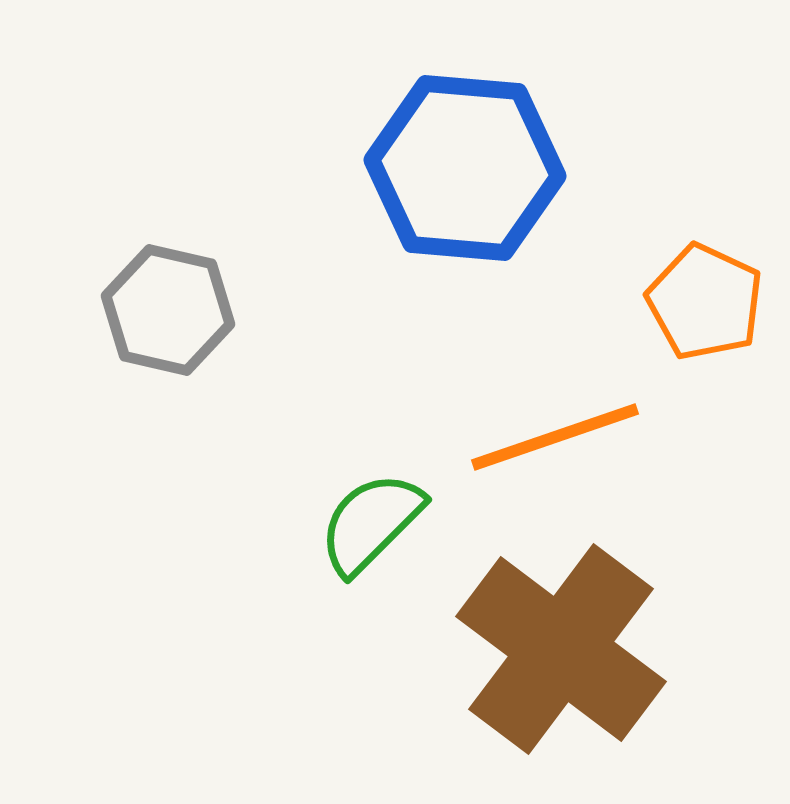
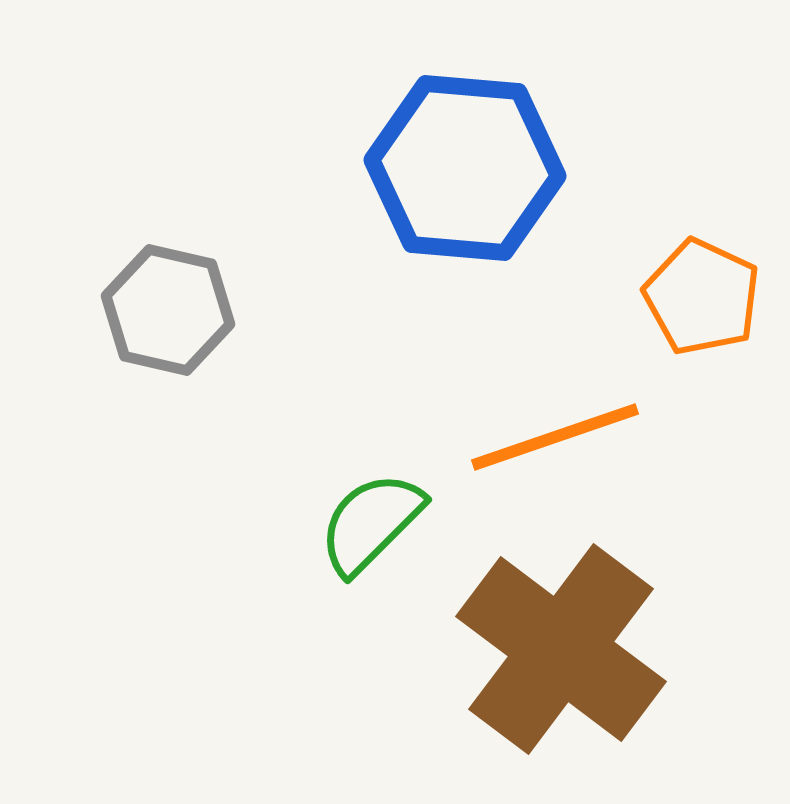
orange pentagon: moved 3 px left, 5 px up
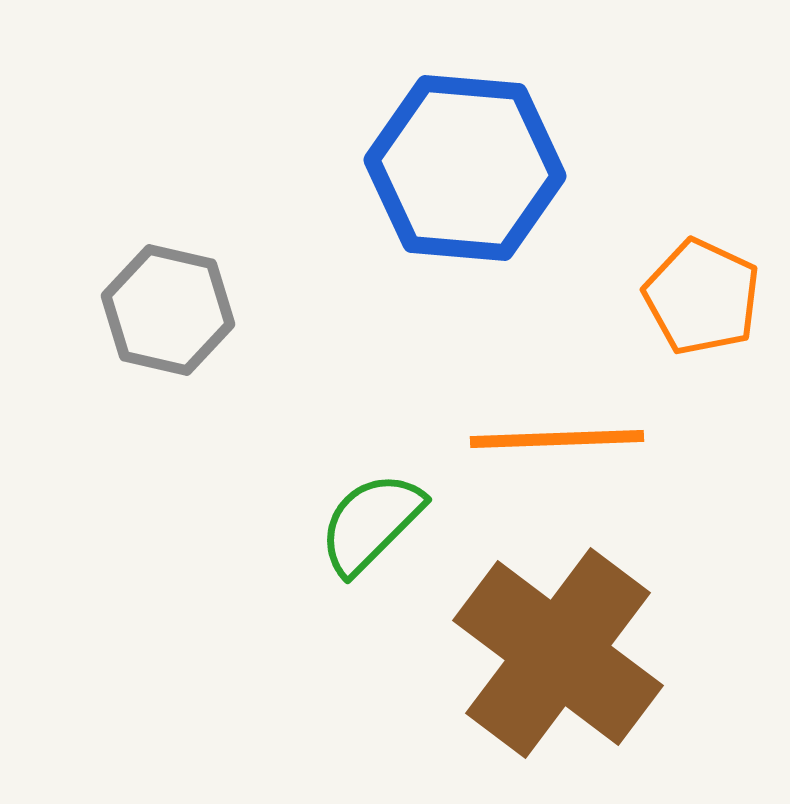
orange line: moved 2 px right, 2 px down; rotated 17 degrees clockwise
brown cross: moved 3 px left, 4 px down
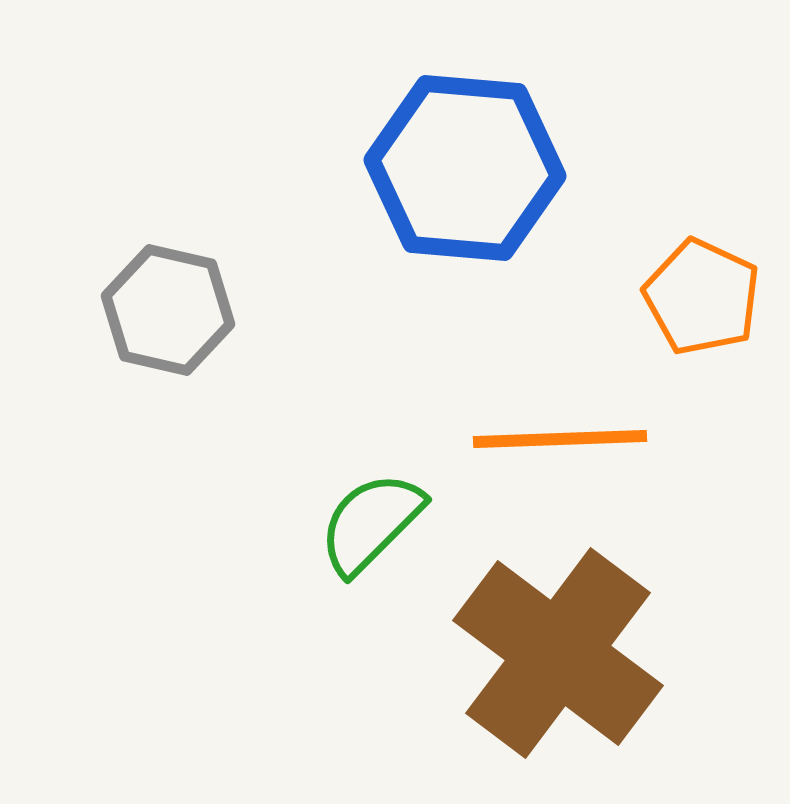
orange line: moved 3 px right
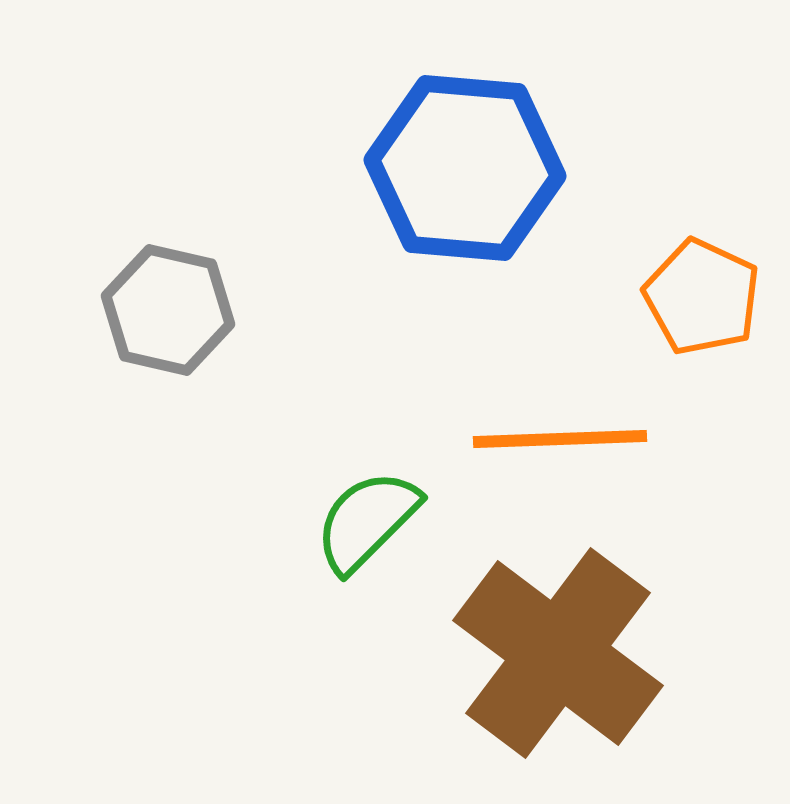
green semicircle: moved 4 px left, 2 px up
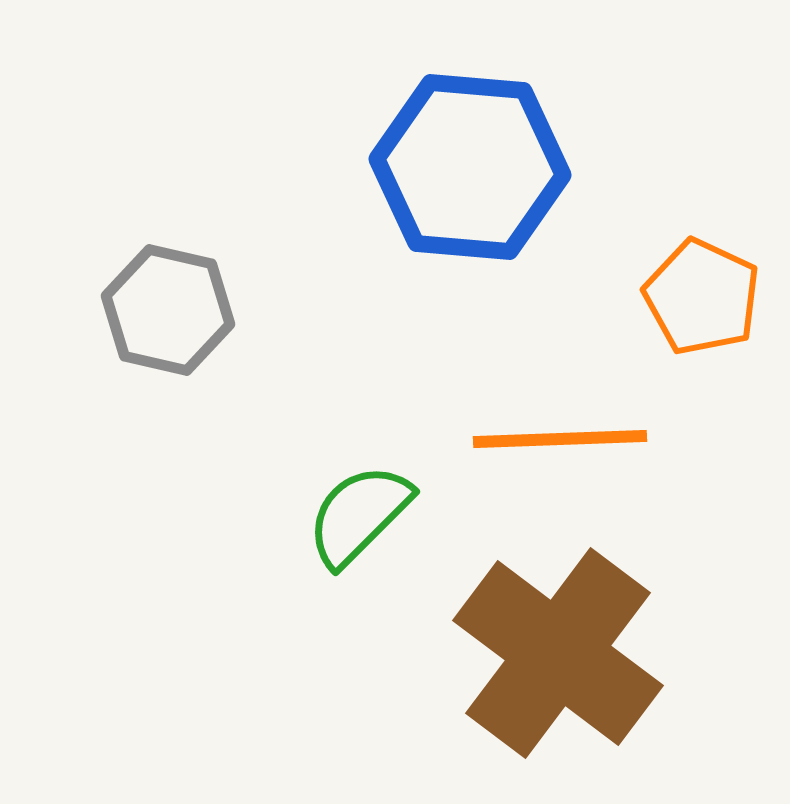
blue hexagon: moved 5 px right, 1 px up
green semicircle: moved 8 px left, 6 px up
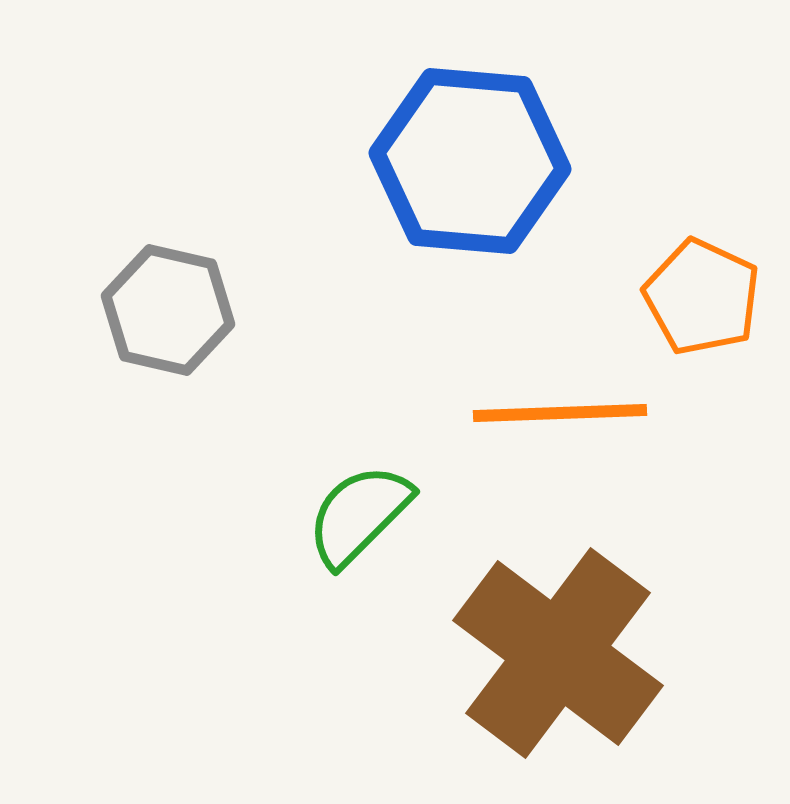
blue hexagon: moved 6 px up
orange line: moved 26 px up
